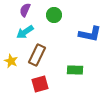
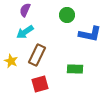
green circle: moved 13 px right
green rectangle: moved 1 px up
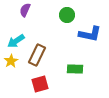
cyan arrow: moved 9 px left, 9 px down
yellow star: rotated 16 degrees clockwise
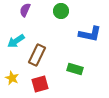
green circle: moved 6 px left, 4 px up
yellow star: moved 1 px right, 17 px down; rotated 16 degrees counterclockwise
green rectangle: rotated 14 degrees clockwise
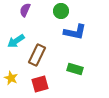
blue L-shape: moved 15 px left, 2 px up
yellow star: moved 1 px left
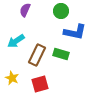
green rectangle: moved 14 px left, 15 px up
yellow star: moved 1 px right
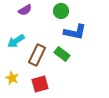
purple semicircle: rotated 144 degrees counterclockwise
green rectangle: moved 1 px right; rotated 21 degrees clockwise
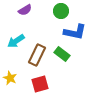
yellow star: moved 2 px left
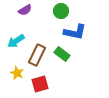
yellow star: moved 7 px right, 5 px up
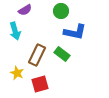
cyan arrow: moved 1 px left, 10 px up; rotated 72 degrees counterclockwise
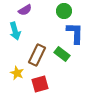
green circle: moved 3 px right
blue L-shape: moved 1 px down; rotated 100 degrees counterclockwise
